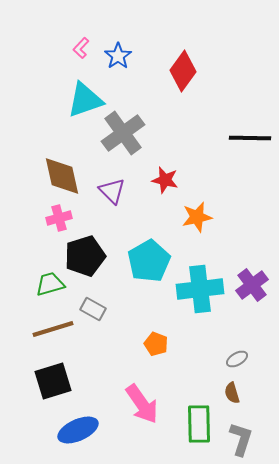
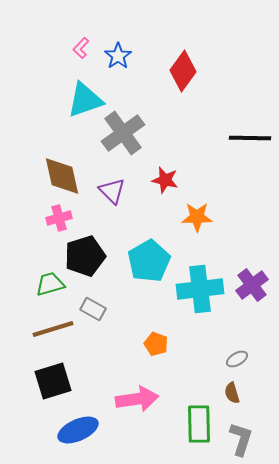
orange star: rotated 12 degrees clockwise
pink arrow: moved 5 px left, 5 px up; rotated 63 degrees counterclockwise
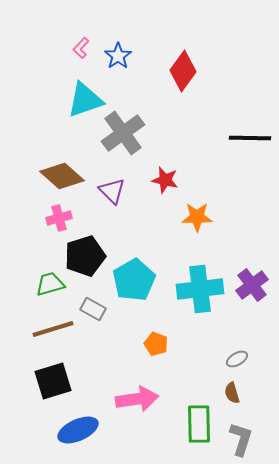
brown diamond: rotated 36 degrees counterclockwise
cyan pentagon: moved 15 px left, 19 px down
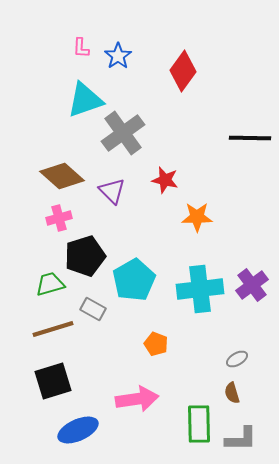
pink L-shape: rotated 40 degrees counterclockwise
gray L-shape: rotated 72 degrees clockwise
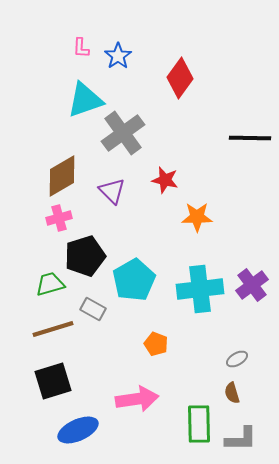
red diamond: moved 3 px left, 7 px down
brown diamond: rotated 72 degrees counterclockwise
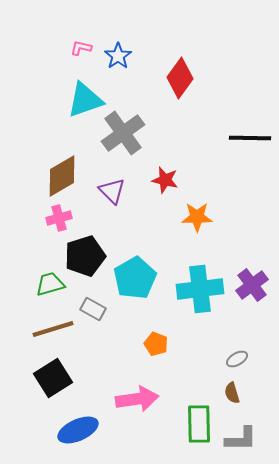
pink L-shape: rotated 100 degrees clockwise
cyan pentagon: moved 1 px right, 2 px up
black square: moved 3 px up; rotated 15 degrees counterclockwise
